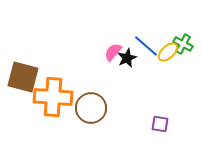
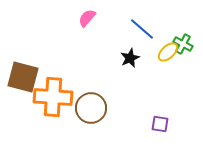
blue line: moved 4 px left, 17 px up
pink semicircle: moved 26 px left, 34 px up
black star: moved 3 px right
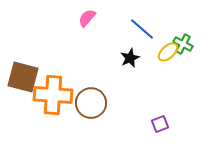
orange cross: moved 2 px up
brown circle: moved 5 px up
purple square: rotated 30 degrees counterclockwise
